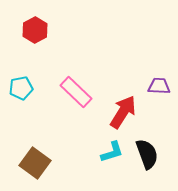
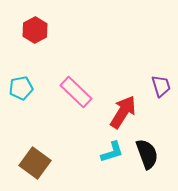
purple trapezoid: moved 2 px right; rotated 70 degrees clockwise
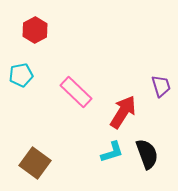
cyan pentagon: moved 13 px up
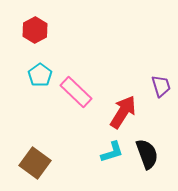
cyan pentagon: moved 19 px right; rotated 25 degrees counterclockwise
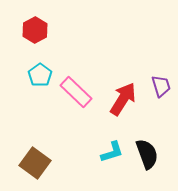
red arrow: moved 13 px up
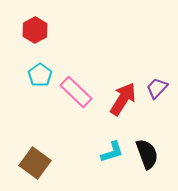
purple trapezoid: moved 4 px left, 2 px down; rotated 120 degrees counterclockwise
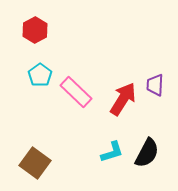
purple trapezoid: moved 2 px left, 3 px up; rotated 40 degrees counterclockwise
black semicircle: moved 1 px up; rotated 48 degrees clockwise
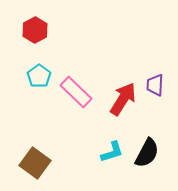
cyan pentagon: moved 1 px left, 1 px down
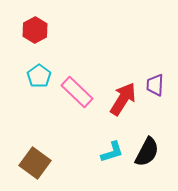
pink rectangle: moved 1 px right
black semicircle: moved 1 px up
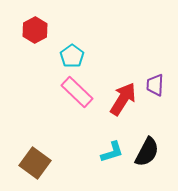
cyan pentagon: moved 33 px right, 20 px up
